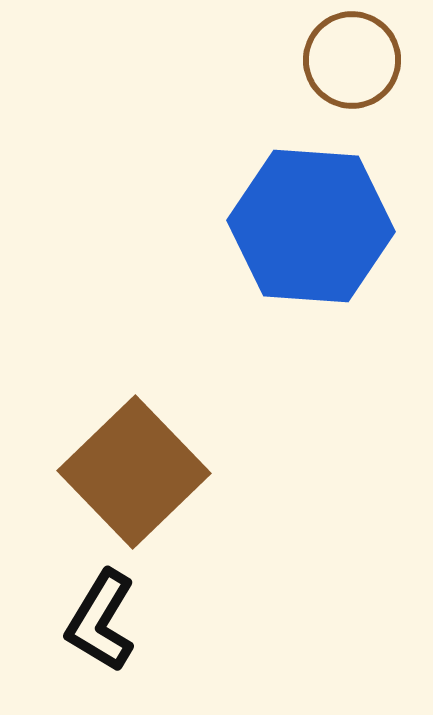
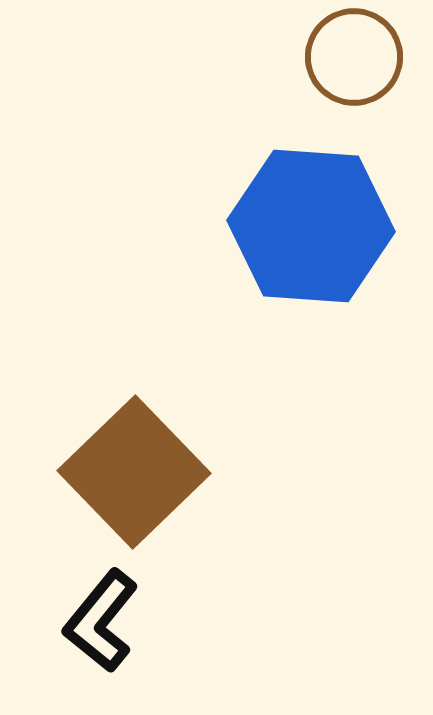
brown circle: moved 2 px right, 3 px up
black L-shape: rotated 8 degrees clockwise
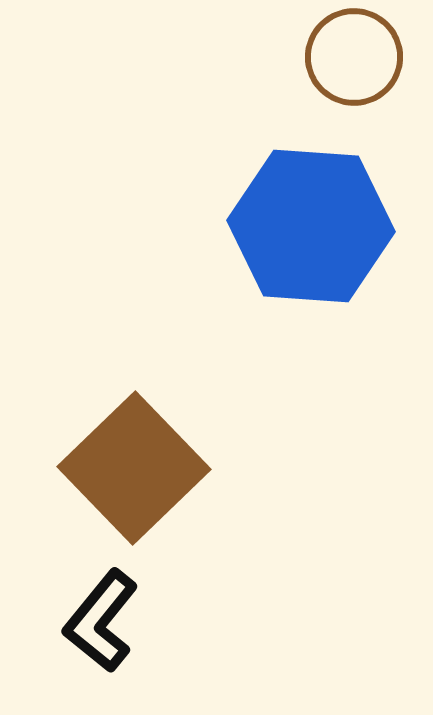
brown square: moved 4 px up
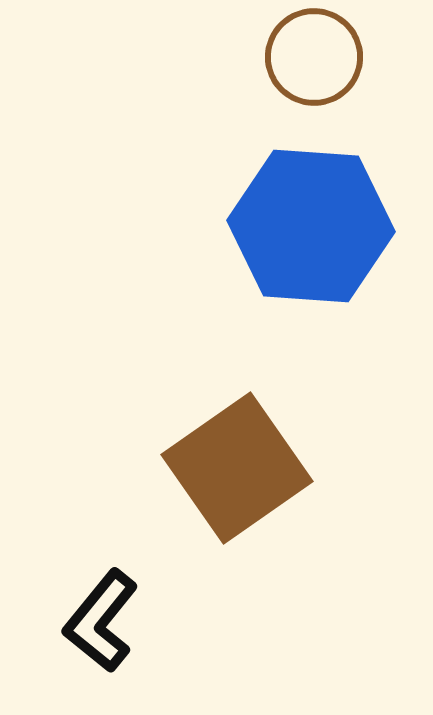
brown circle: moved 40 px left
brown square: moved 103 px right; rotated 9 degrees clockwise
